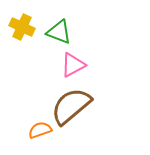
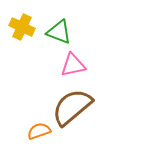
pink triangle: rotated 16 degrees clockwise
brown semicircle: moved 1 px right, 1 px down
orange semicircle: moved 1 px left, 1 px down
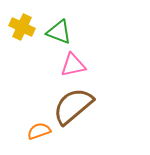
brown semicircle: moved 1 px right, 1 px up
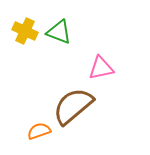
yellow cross: moved 3 px right, 4 px down
pink triangle: moved 28 px right, 3 px down
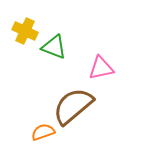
green triangle: moved 5 px left, 15 px down
orange semicircle: moved 4 px right, 1 px down
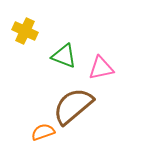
green triangle: moved 10 px right, 9 px down
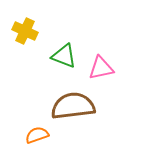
brown semicircle: rotated 33 degrees clockwise
orange semicircle: moved 6 px left, 3 px down
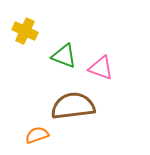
pink triangle: rotated 32 degrees clockwise
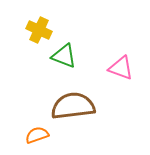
yellow cross: moved 14 px right, 1 px up
pink triangle: moved 20 px right
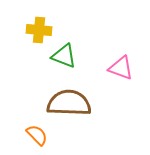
yellow cross: rotated 20 degrees counterclockwise
brown semicircle: moved 4 px left, 3 px up; rotated 9 degrees clockwise
orange semicircle: rotated 65 degrees clockwise
